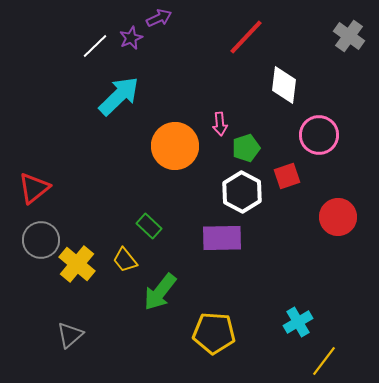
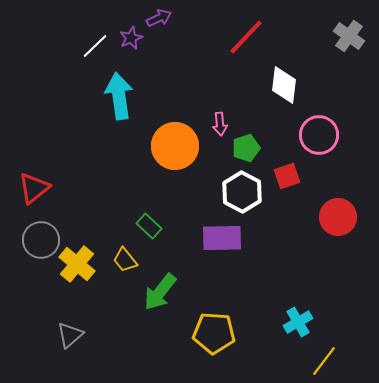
cyan arrow: rotated 54 degrees counterclockwise
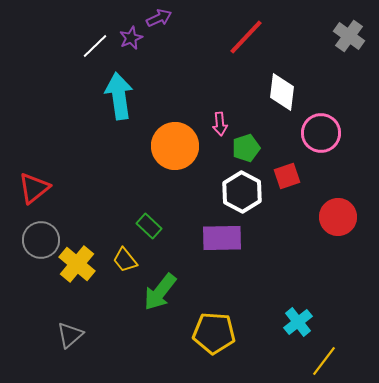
white diamond: moved 2 px left, 7 px down
pink circle: moved 2 px right, 2 px up
cyan cross: rotated 8 degrees counterclockwise
